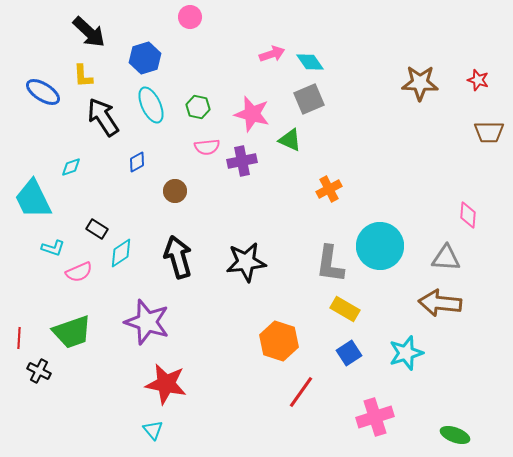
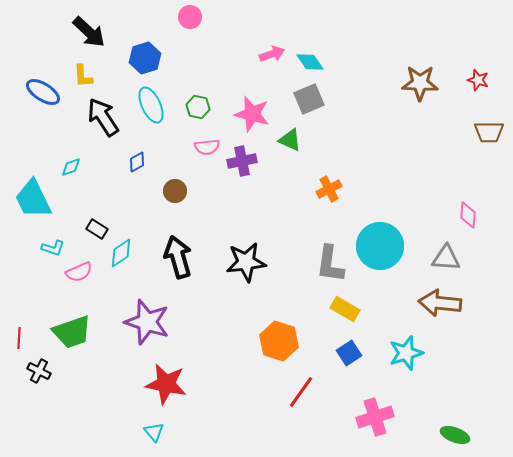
cyan triangle at (153, 430): moved 1 px right, 2 px down
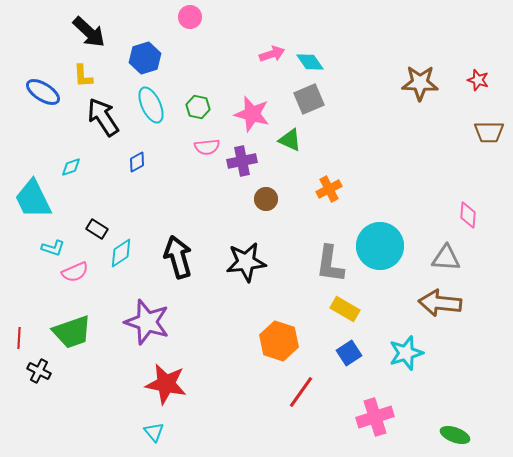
brown circle at (175, 191): moved 91 px right, 8 px down
pink semicircle at (79, 272): moved 4 px left
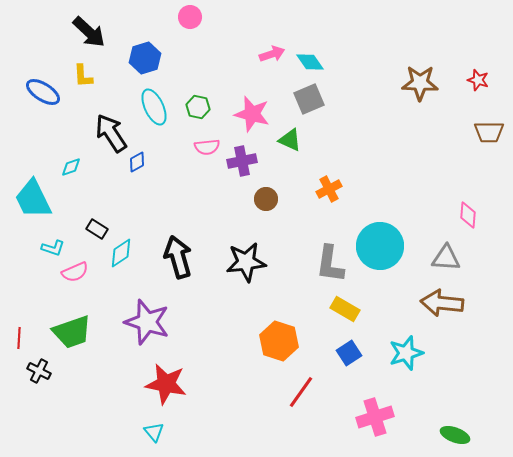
cyan ellipse at (151, 105): moved 3 px right, 2 px down
black arrow at (103, 117): moved 8 px right, 16 px down
brown arrow at (440, 303): moved 2 px right
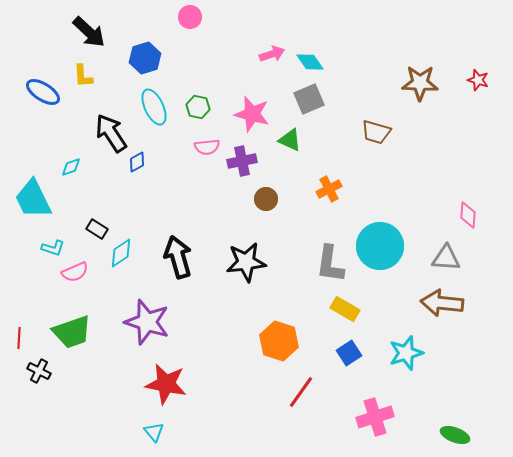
brown trapezoid at (489, 132): moved 113 px left; rotated 16 degrees clockwise
